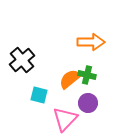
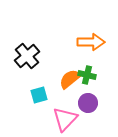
black cross: moved 5 px right, 4 px up
cyan square: rotated 30 degrees counterclockwise
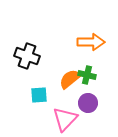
black cross: rotated 30 degrees counterclockwise
cyan square: rotated 12 degrees clockwise
